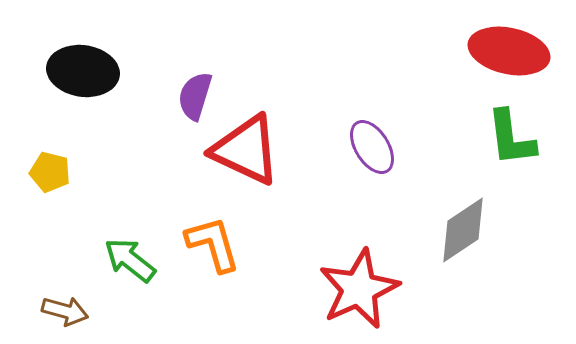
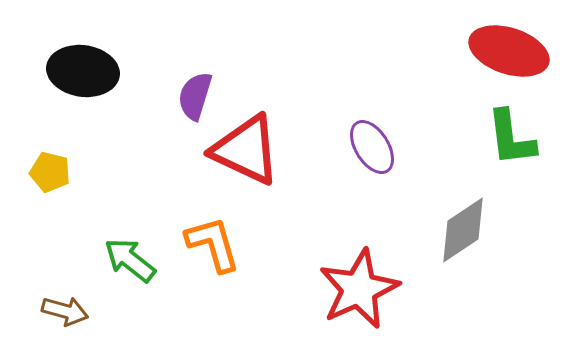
red ellipse: rotated 6 degrees clockwise
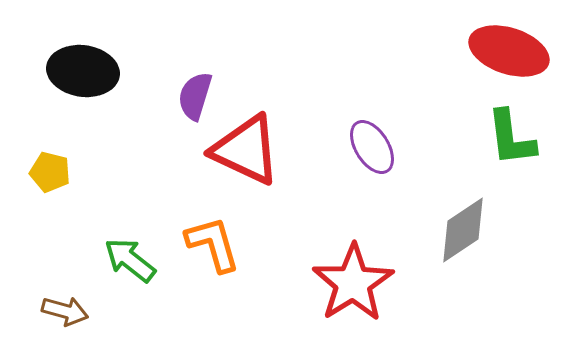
red star: moved 6 px left, 6 px up; rotated 8 degrees counterclockwise
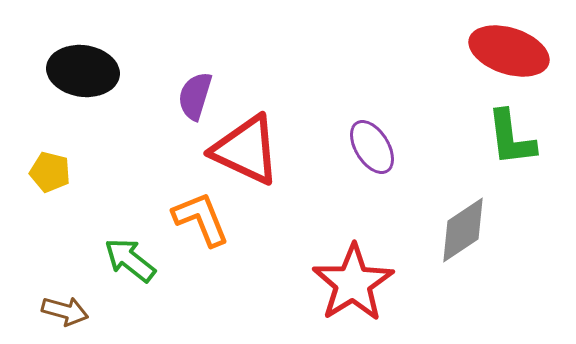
orange L-shape: moved 12 px left, 25 px up; rotated 6 degrees counterclockwise
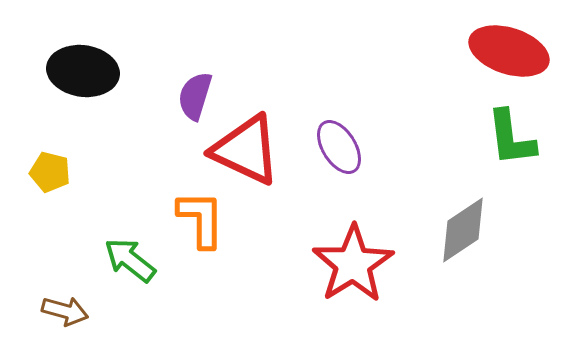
purple ellipse: moved 33 px left
orange L-shape: rotated 22 degrees clockwise
red star: moved 19 px up
